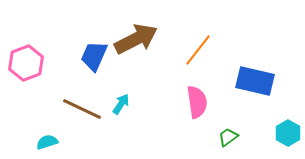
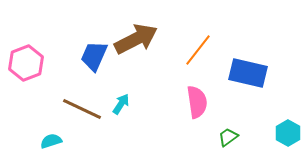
blue rectangle: moved 7 px left, 8 px up
cyan semicircle: moved 4 px right, 1 px up
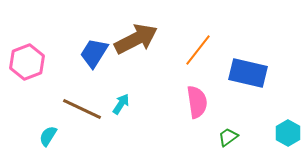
blue trapezoid: moved 3 px up; rotated 8 degrees clockwise
pink hexagon: moved 1 px right, 1 px up
cyan semicircle: moved 3 px left, 5 px up; rotated 40 degrees counterclockwise
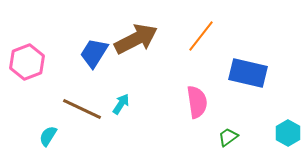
orange line: moved 3 px right, 14 px up
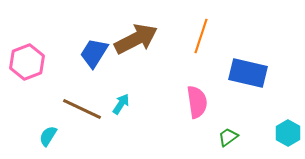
orange line: rotated 20 degrees counterclockwise
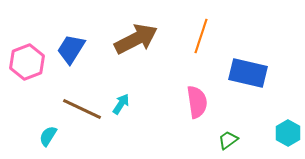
blue trapezoid: moved 23 px left, 4 px up
green trapezoid: moved 3 px down
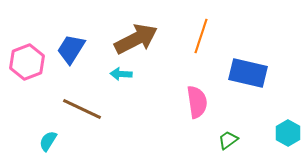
cyan arrow: moved 30 px up; rotated 120 degrees counterclockwise
cyan semicircle: moved 5 px down
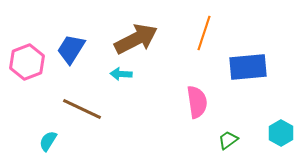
orange line: moved 3 px right, 3 px up
blue rectangle: moved 6 px up; rotated 18 degrees counterclockwise
cyan hexagon: moved 7 px left
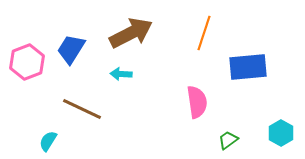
brown arrow: moved 5 px left, 6 px up
